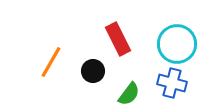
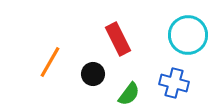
cyan circle: moved 11 px right, 9 px up
orange line: moved 1 px left
black circle: moved 3 px down
blue cross: moved 2 px right
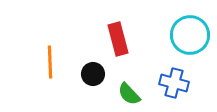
cyan circle: moved 2 px right
red rectangle: rotated 12 degrees clockwise
orange line: rotated 32 degrees counterclockwise
green semicircle: rotated 100 degrees clockwise
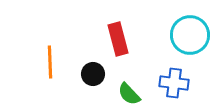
blue cross: rotated 8 degrees counterclockwise
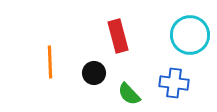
red rectangle: moved 3 px up
black circle: moved 1 px right, 1 px up
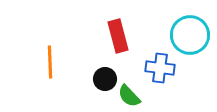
black circle: moved 11 px right, 6 px down
blue cross: moved 14 px left, 15 px up
green semicircle: moved 2 px down
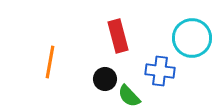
cyan circle: moved 2 px right, 3 px down
orange line: rotated 12 degrees clockwise
blue cross: moved 3 px down
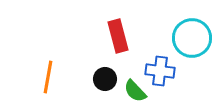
orange line: moved 2 px left, 15 px down
green semicircle: moved 6 px right, 5 px up
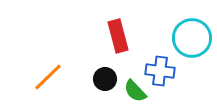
orange line: rotated 36 degrees clockwise
